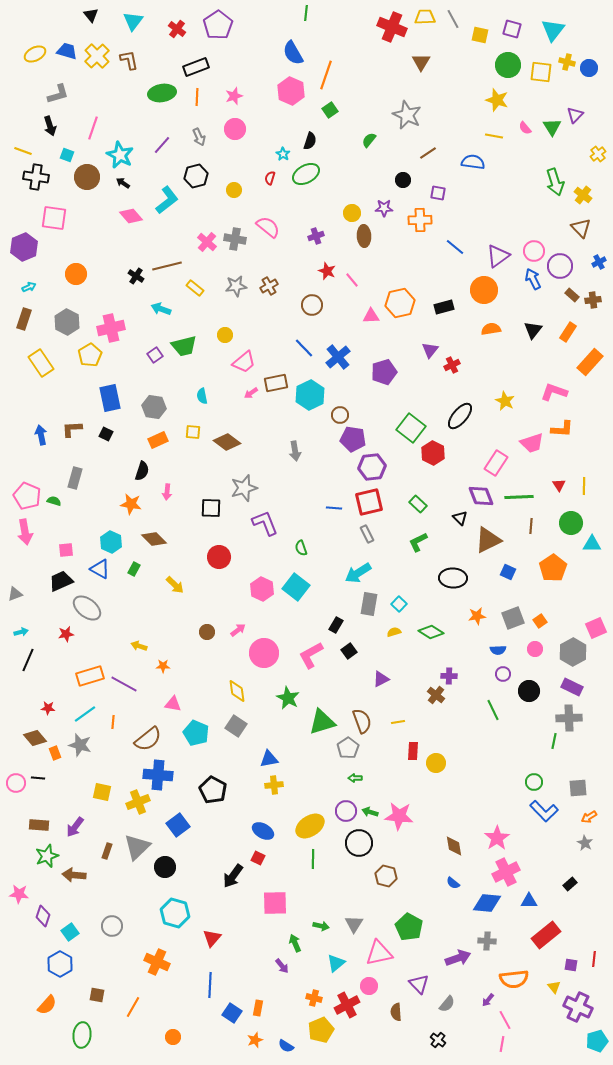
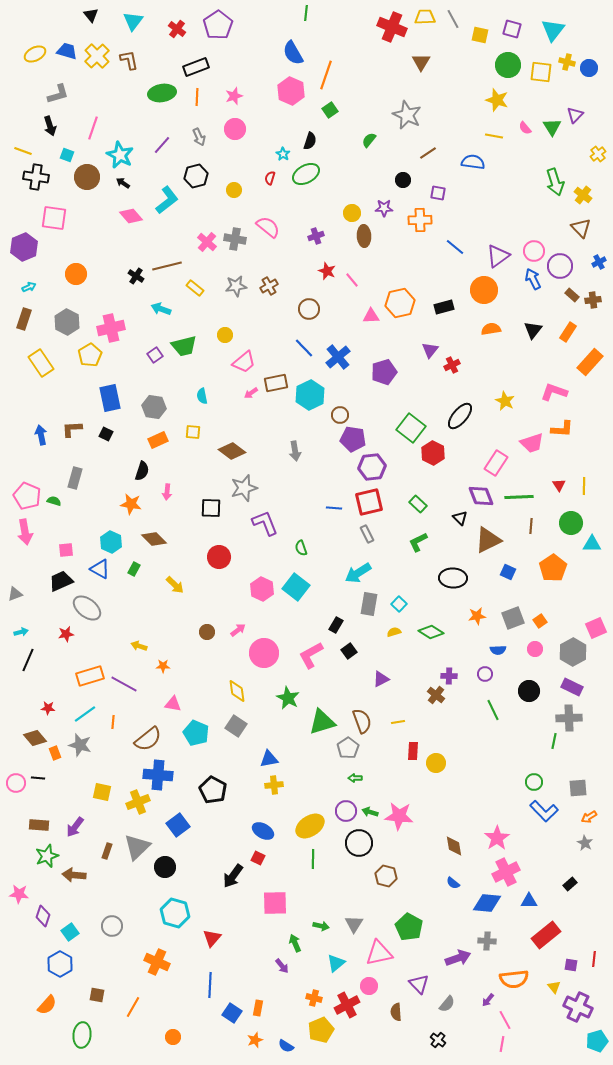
brown circle at (312, 305): moved 3 px left, 4 px down
brown diamond at (227, 442): moved 5 px right, 9 px down
purple circle at (503, 674): moved 18 px left
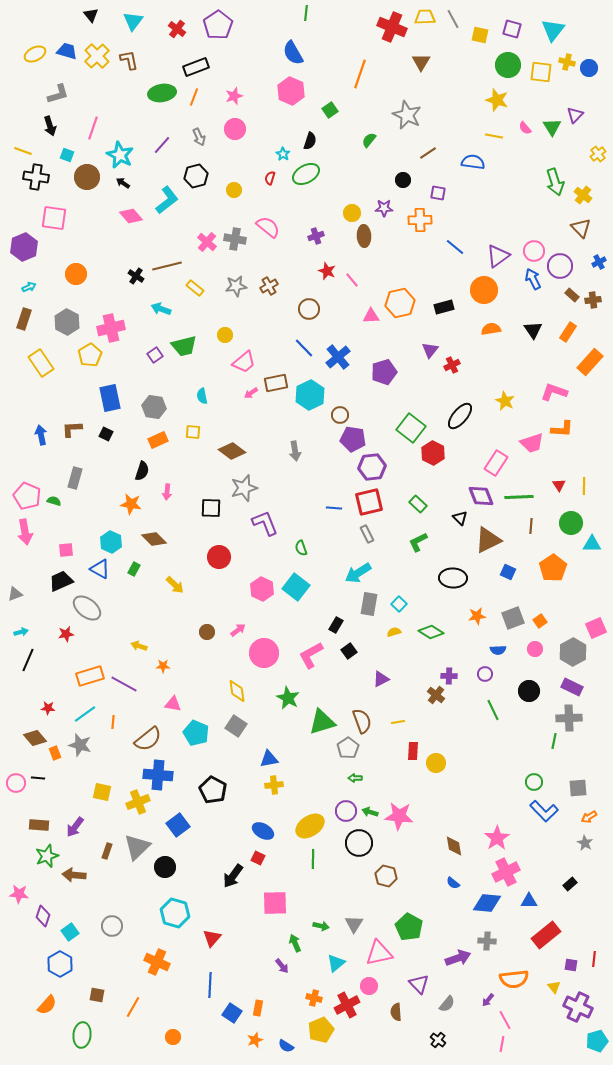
orange line at (326, 75): moved 34 px right, 1 px up
orange line at (197, 97): moved 3 px left; rotated 18 degrees clockwise
black triangle at (533, 330): rotated 12 degrees counterclockwise
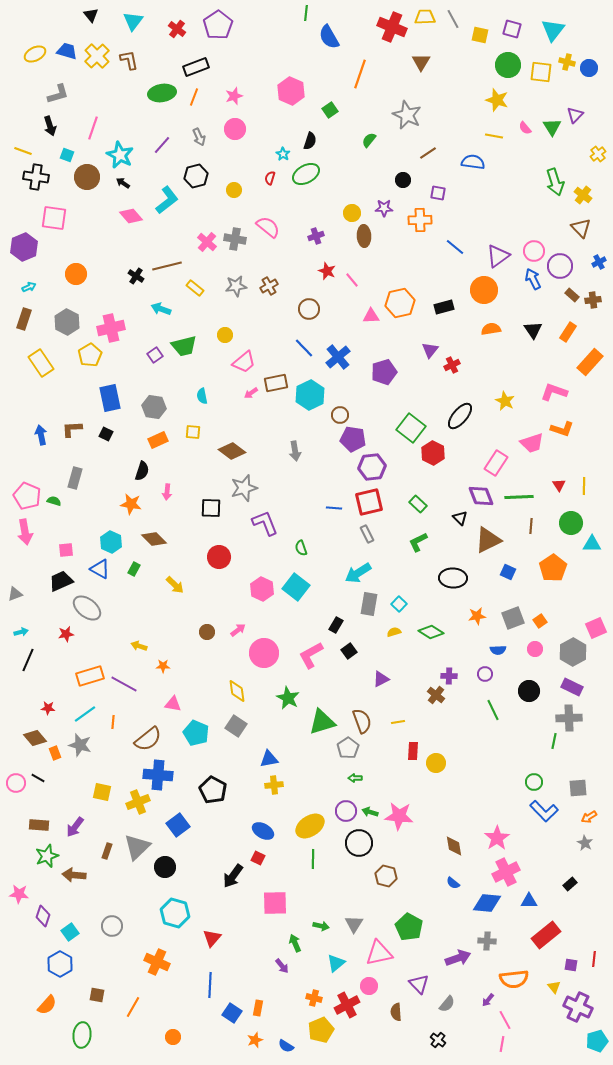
blue semicircle at (293, 53): moved 36 px right, 16 px up
orange L-shape at (562, 429): rotated 15 degrees clockwise
black line at (38, 778): rotated 24 degrees clockwise
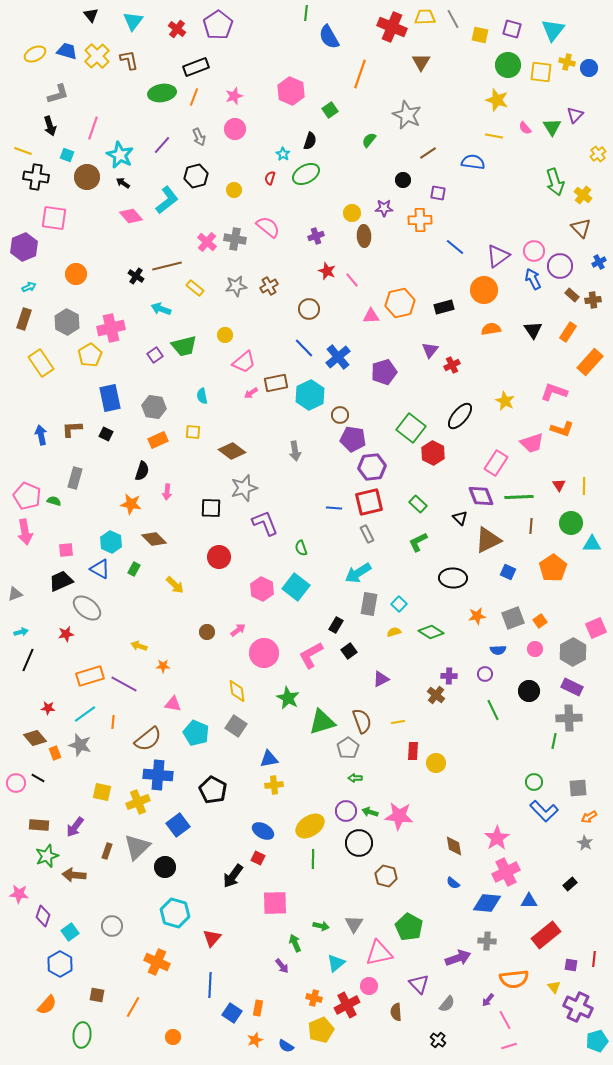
pink line at (502, 1044): moved 7 px right, 2 px down; rotated 63 degrees clockwise
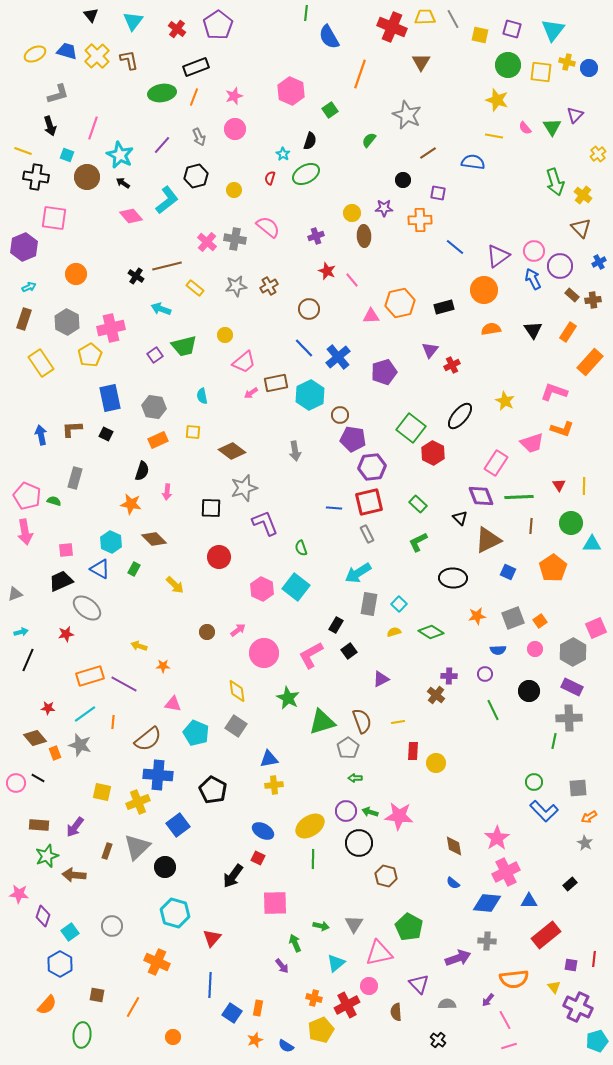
gray semicircle at (447, 1004): rotated 132 degrees counterclockwise
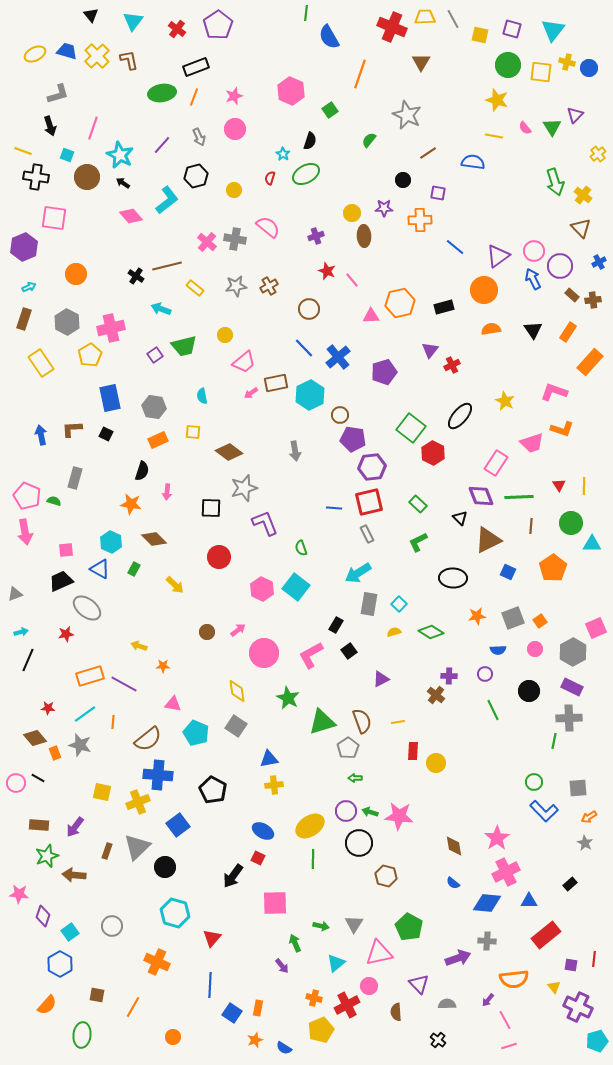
brown diamond at (232, 451): moved 3 px left, 1 px down
blue semicircle at (286, 1046): moved 2 px left, 2 px down
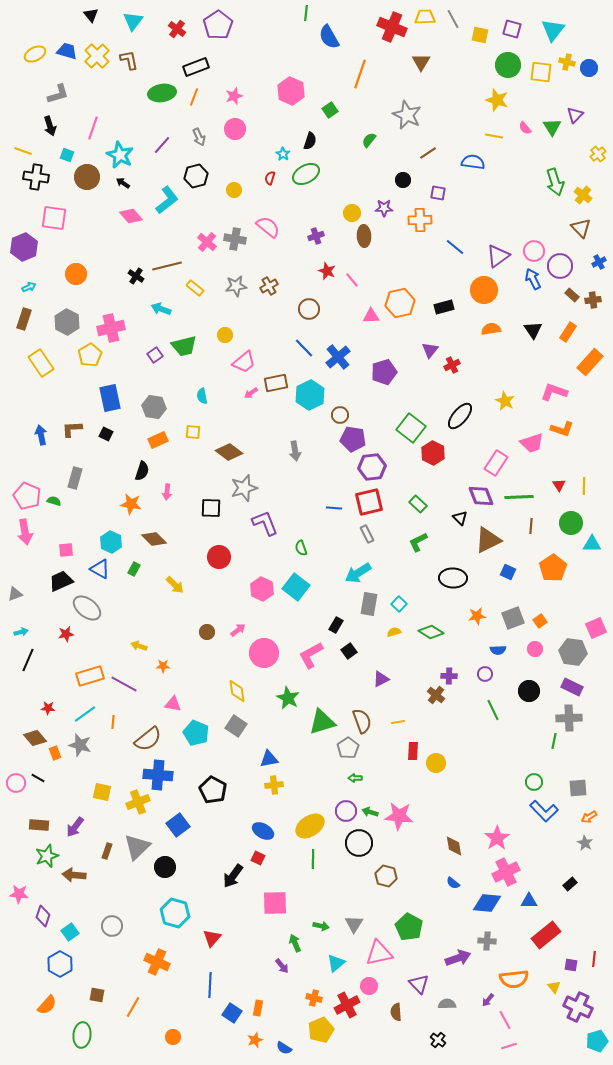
gray hexagon at (573, 652): rotated 24 degrees counterclockwise
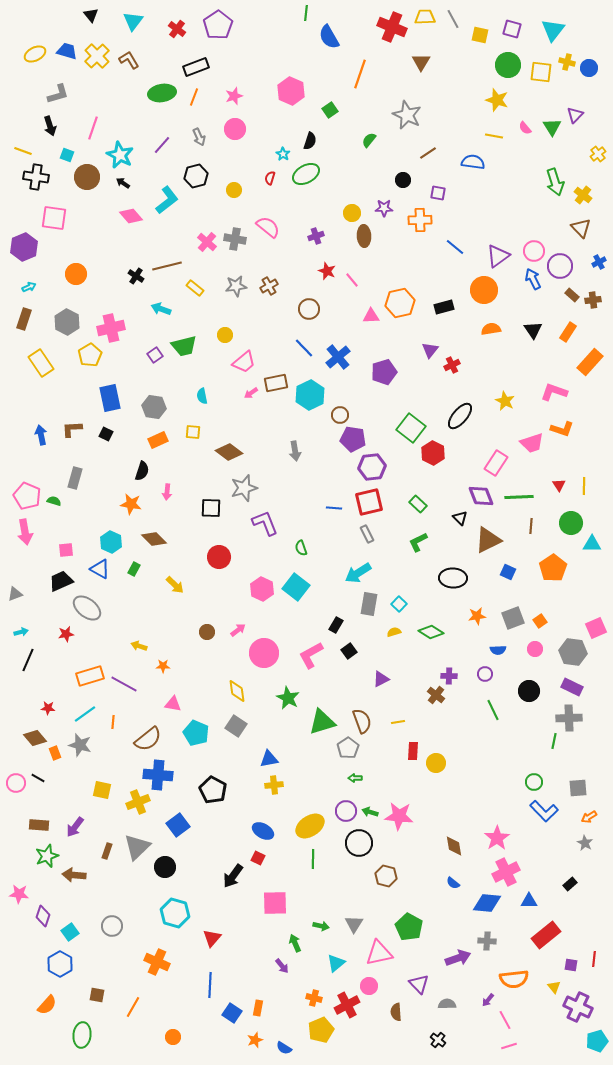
brown L-shape at (129, 60): rotated 20 degrees counterclockwise
yellow square at (102, 792): moved 2 px up
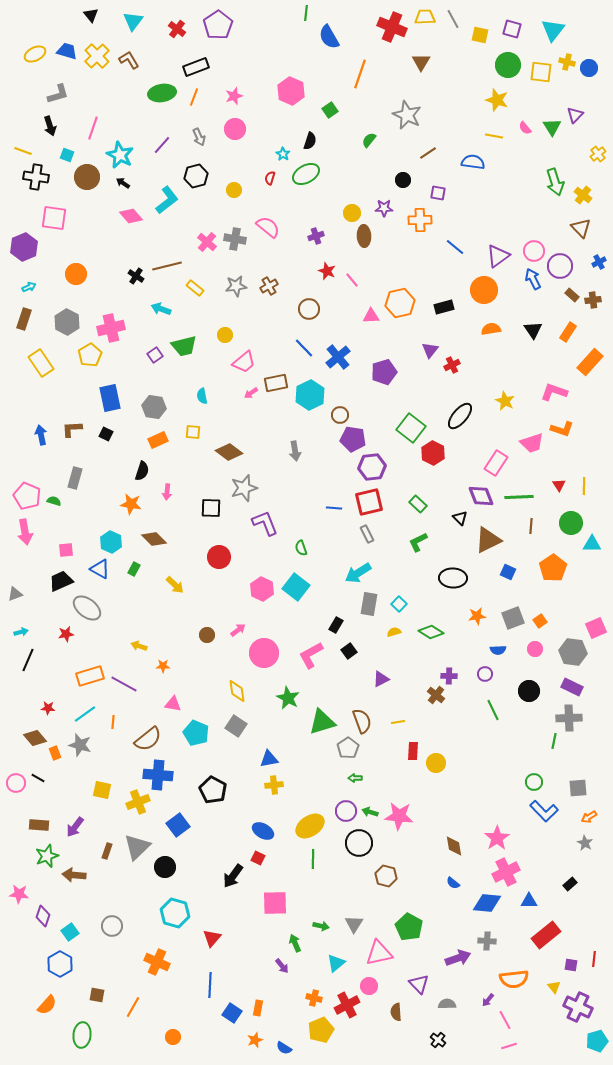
brown circle at (207, 632): moved 3 px down
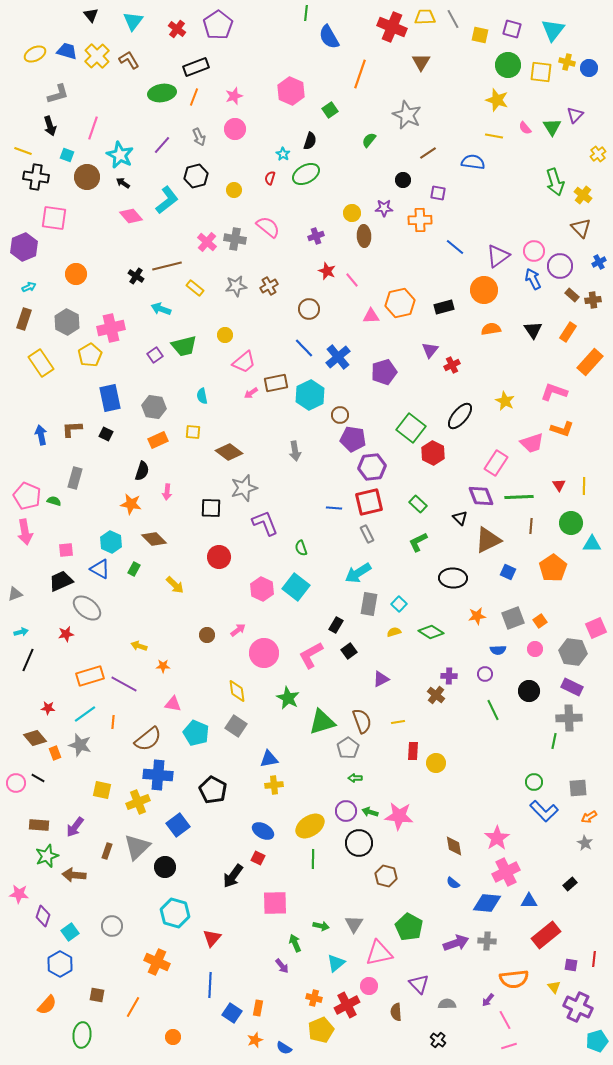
purple arrow at (458, 958): moved 2 px left, 15 px up
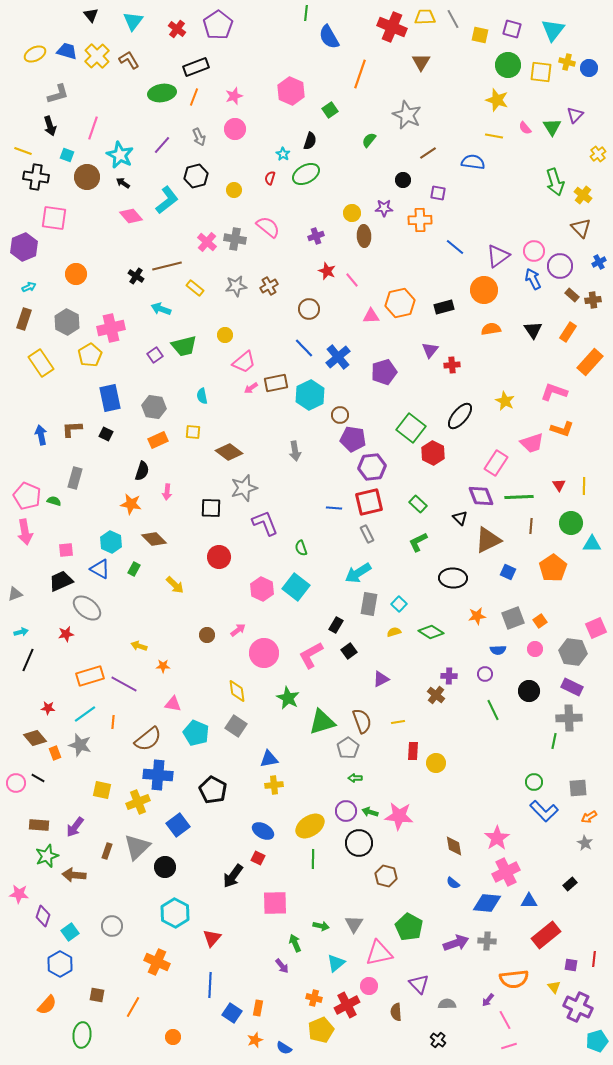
red cross at (452, 365): rotated 21 degrees clockwise
pink arrow at (251, 393): moved 5 px up
cyan hexagon at (175, 913): rotated 12 degrees clockwise
